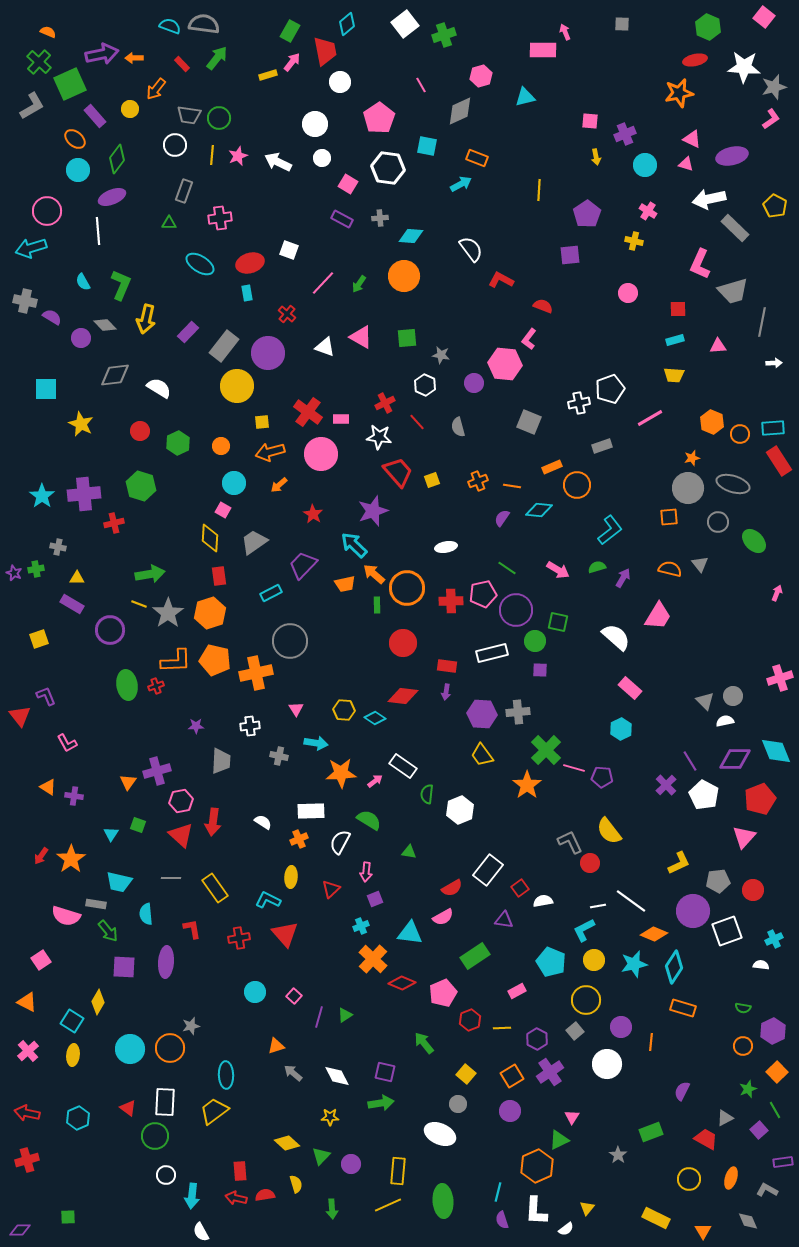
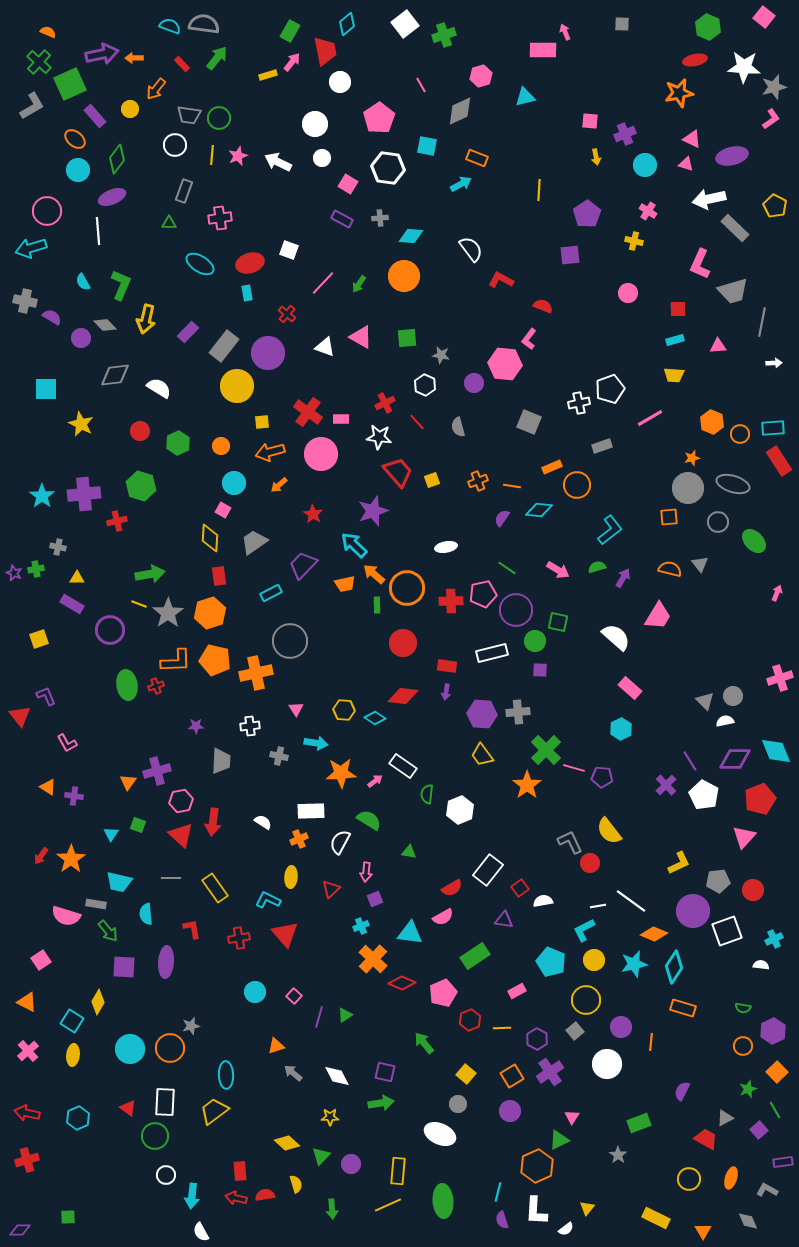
red cross at (114, 523): moved 3 px right, 2 px up
green rectangle at (651, 1132): moved 12 px left, 9 px up
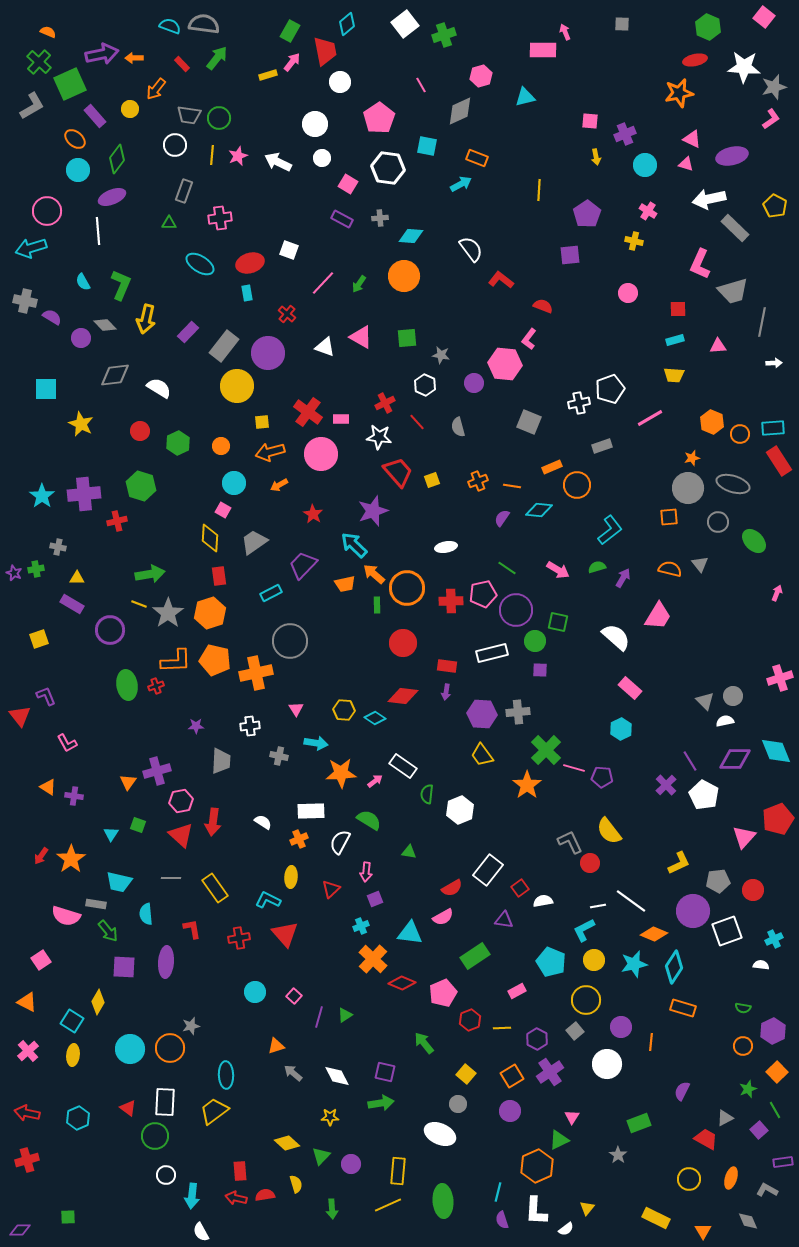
red L-shape at (501, 280): rotated 10 degrees clockwise
orange arrow at (279, 485): rotated 12 degrees clockwise
red pentagon at (760, 799): moved 18 px right, 20 px down
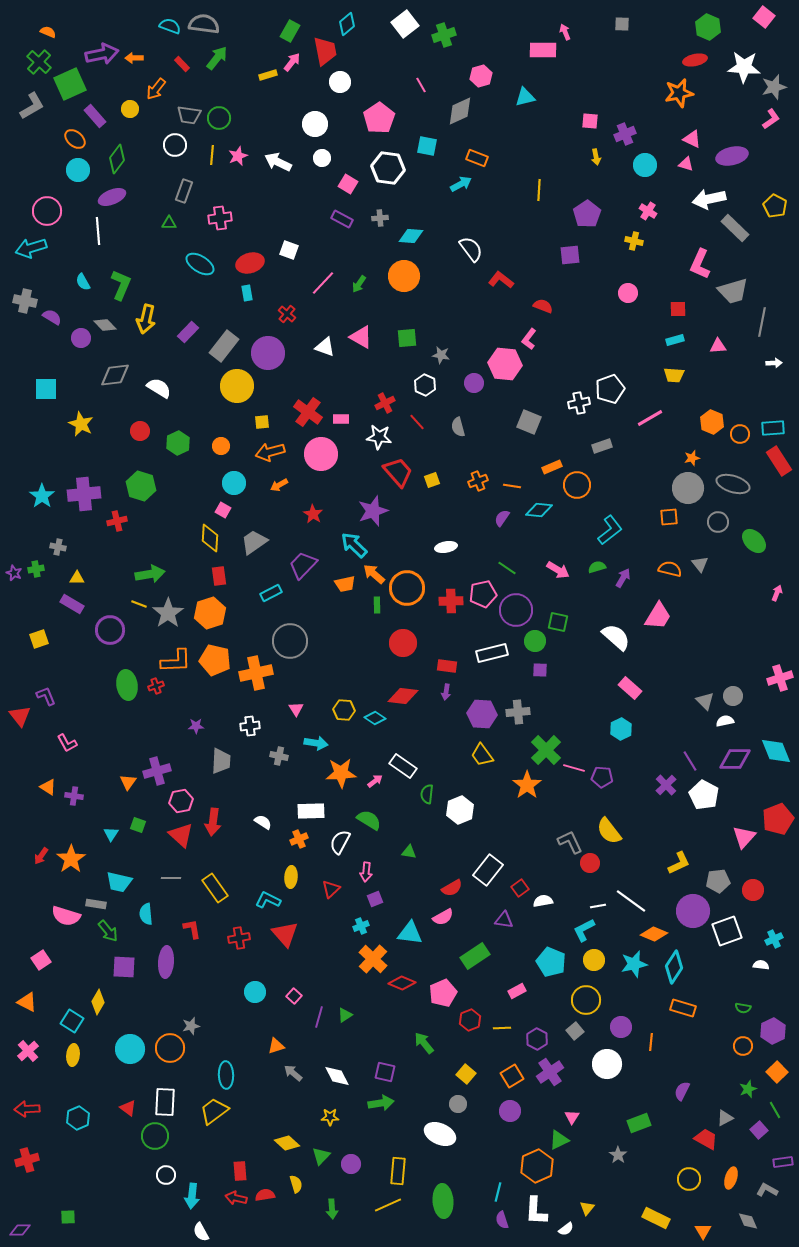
red arrow at (27, 1113): moved 4 px up; rotated 15 degrees counterclockwise
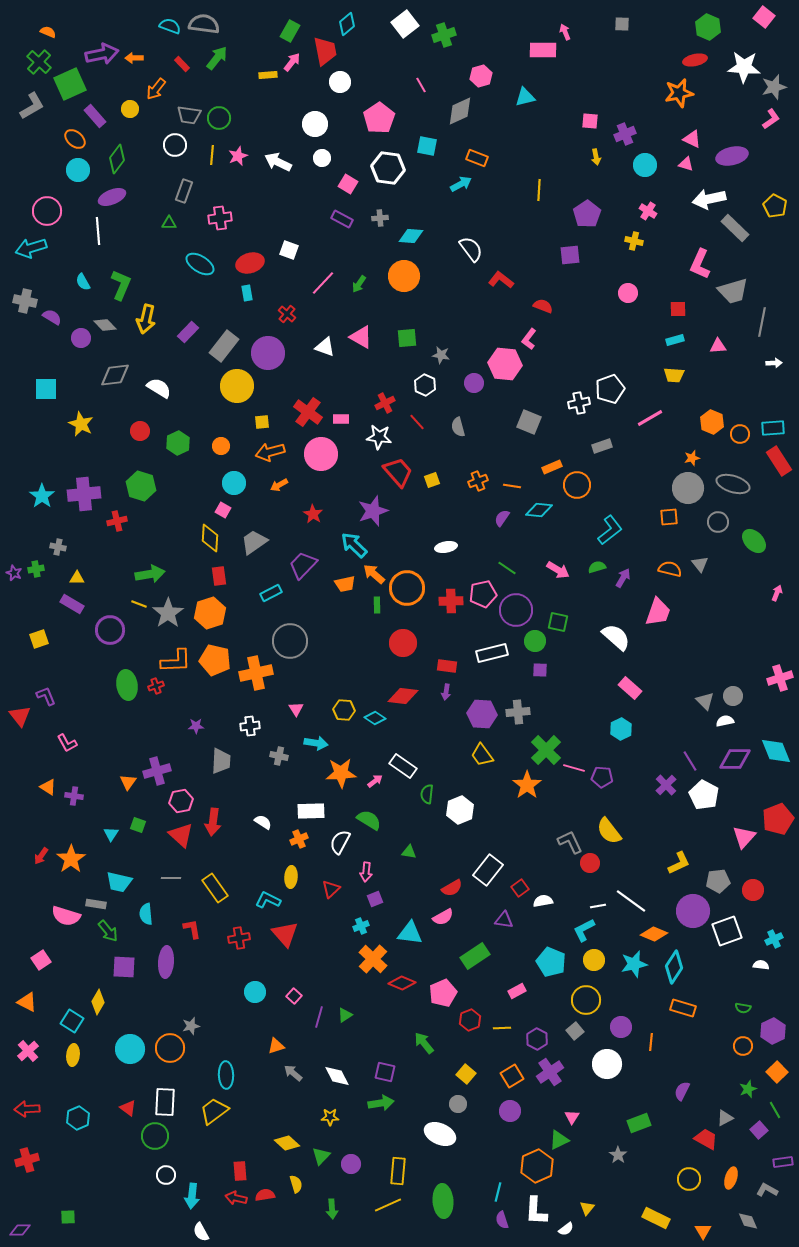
yellow rectangle at (268, 75): rotated 12 degrees clockwise
pink trapezoid at (658, 616): moved 4 px up; rotated 12 degrees counterclockwise
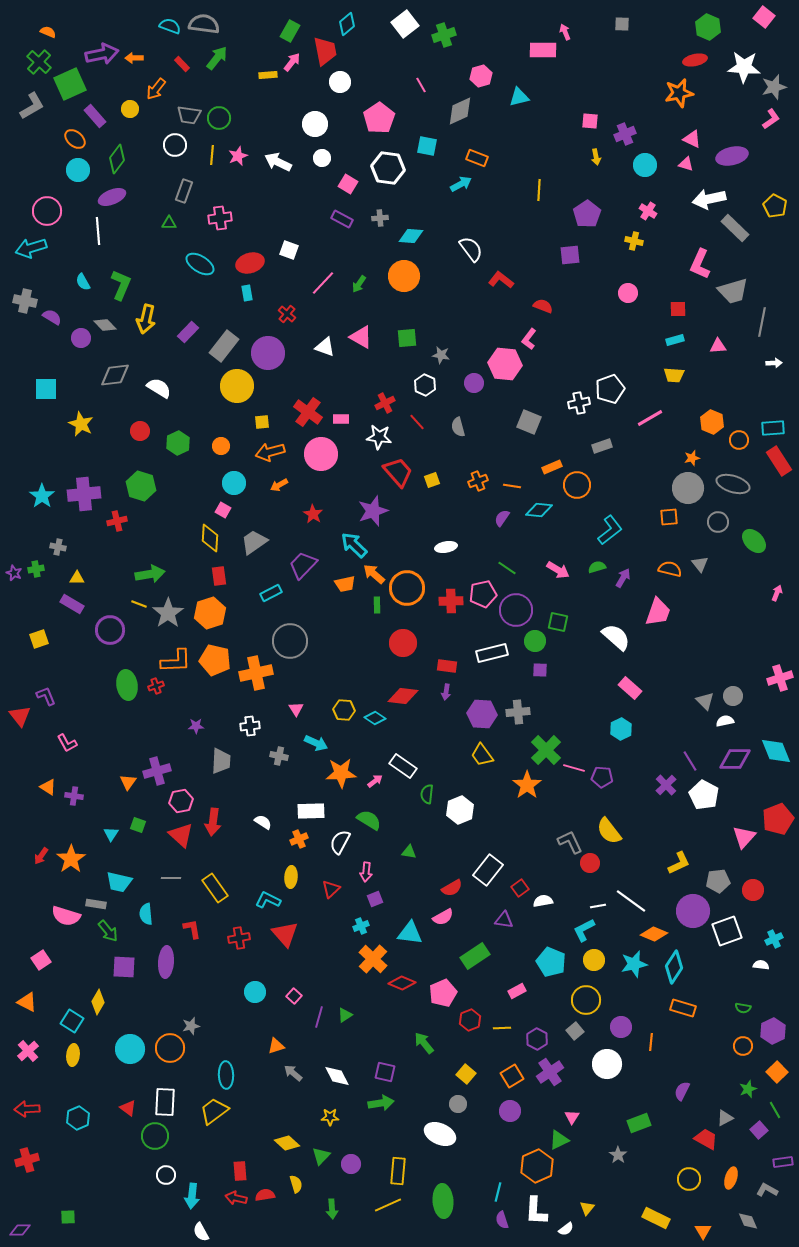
cyan triangle at (525, 97): moved 6 px left
orange circle at (740, 434): moved 1 px left, 6 px down
cyan arrow at (316, 743): rotated 15 degrees clockwise
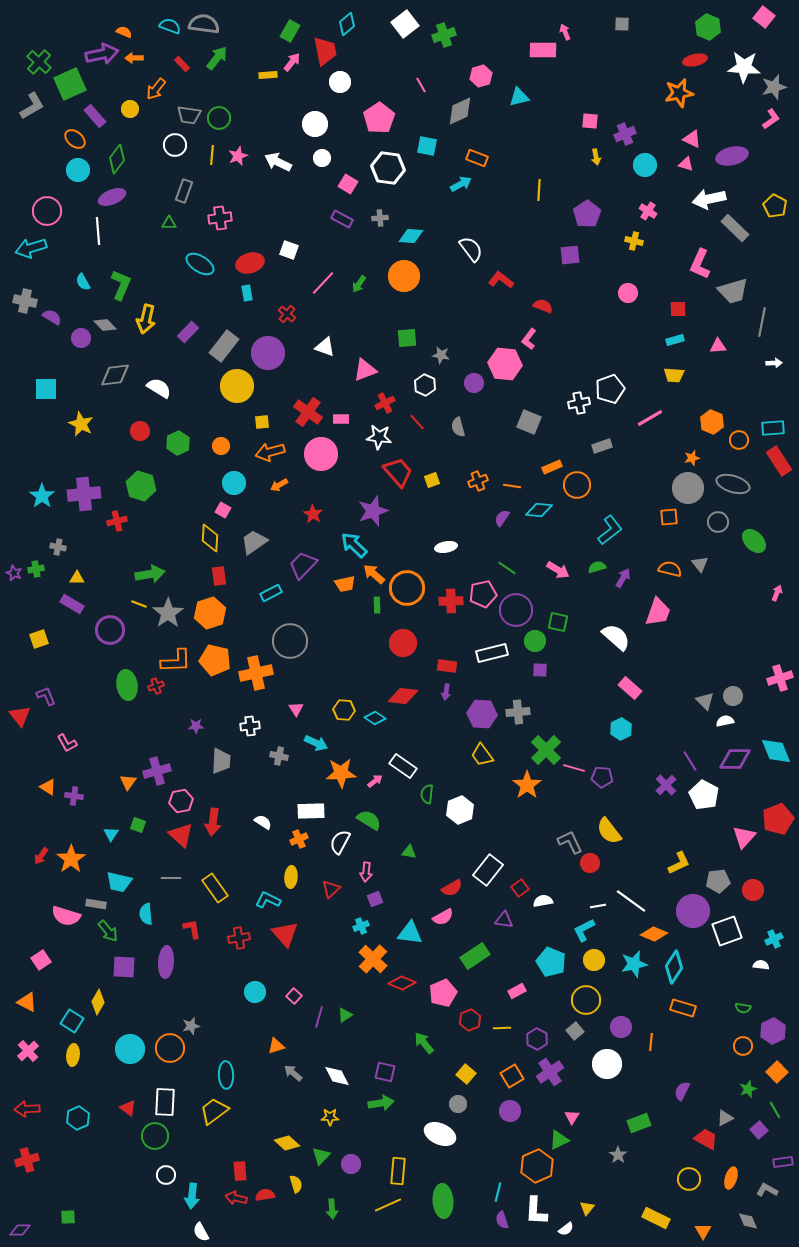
orange semicircle at (48, 32): moved 76 px right
pink triangle at (361, 337): moved 4 px right, 33 px down; rotated 50 degrees counterclockwise
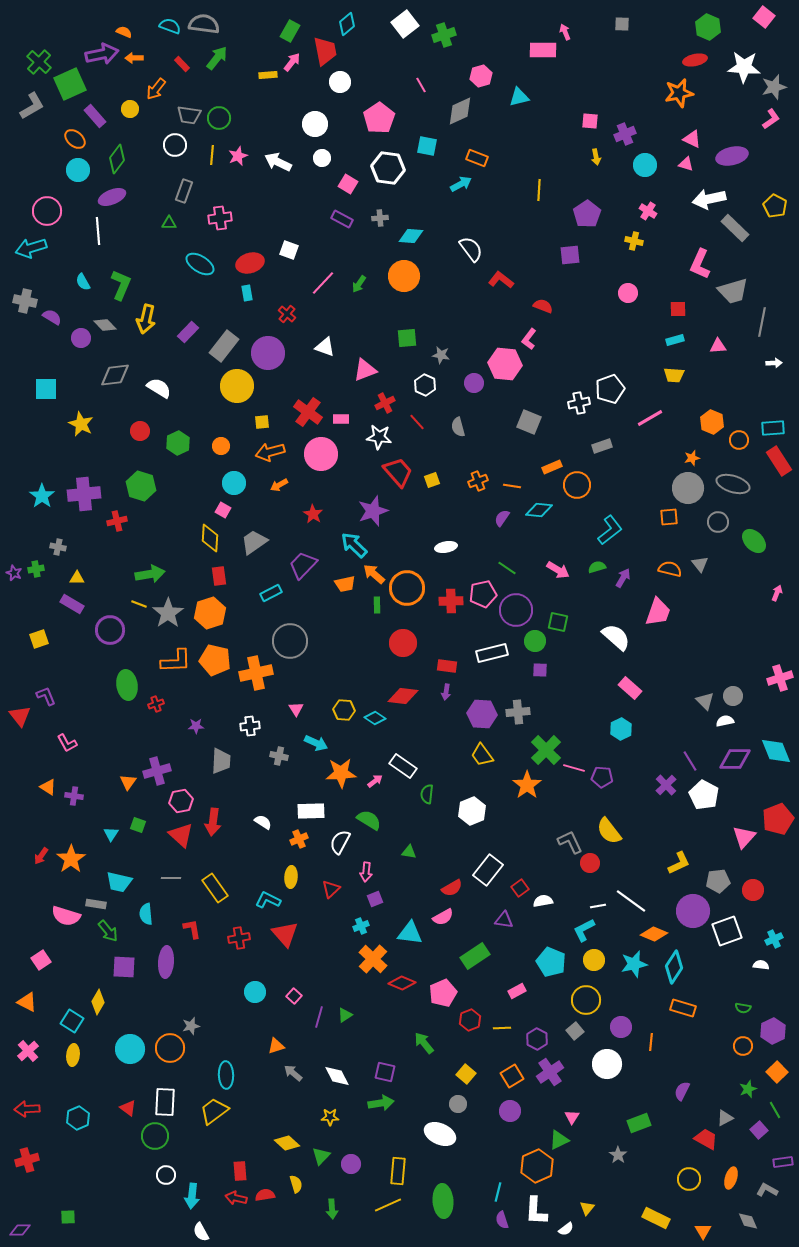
red cross at (156, 686): moved 18 px down
white hexagon at (460, 810): moved 12 px right, 1 px down
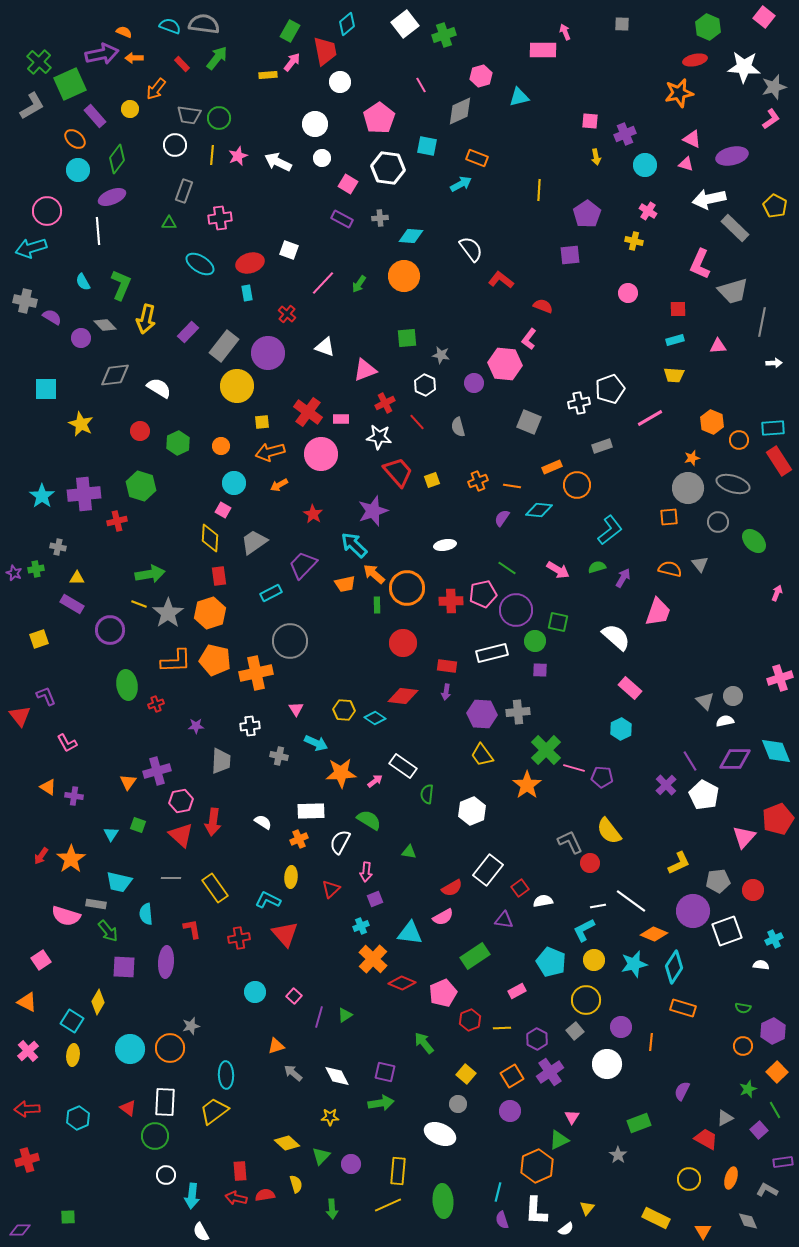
white ellipse at (446, 547): moved 1 px left, 2 px up
